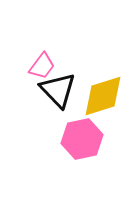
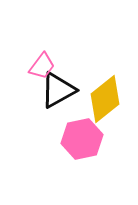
black triangle: rotated 45 degrees clockwise
yellow diamond: moved 2 px right, 3 px down; rotated 21 degrees counterclockwise
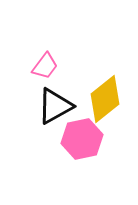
pink trapezoid: moved 3 px right
black triangle: moved 3 px left, 16 px down
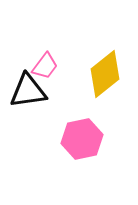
yellow diamond: moved 25 px up
black triangle: moved 27 px left, 15 px up; rotated 21 degrees clockwise
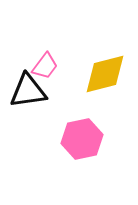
yellow diamond: rotated 24 degrees clockwise
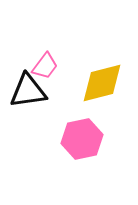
yellow diamond: moved 3 px left, 9 px down
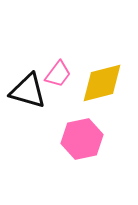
pink trapezoid: moved 13 px right, 8 px down
black triangle: rotated 24 degrees clockwise
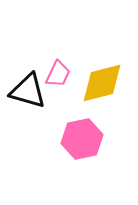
pink trapezoid: rotated 12 degrees counterclockwise
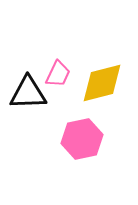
black triangle: moved 2 px down; rotated 18 degrees counterclockwise
